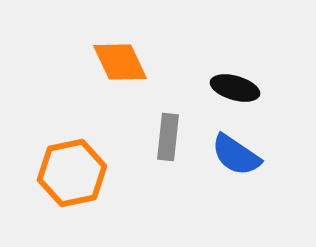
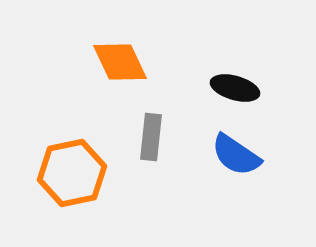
gray rectangle: moved 17 px left
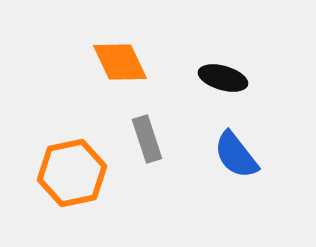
black ellipse: moved 12 px left, 10 px up
gray rectangle: moved 4 px left, 2 px down; rotated 24 degrees counterclockwise
blue semicircle: rotated 18 degrees clockwise
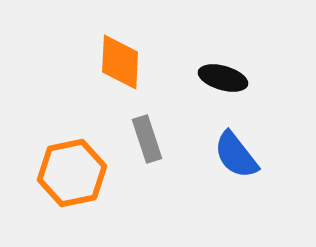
orange diamond: rotated 28 degrees clockwise
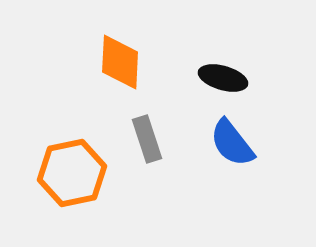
blue semicircle: moved 4 px left, 12 px up
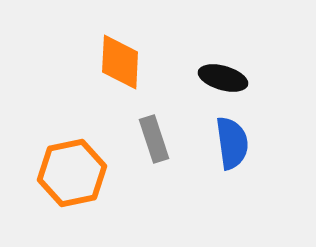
gray rectangle: moved 7 px right
blue semicircle: rotated 150 degrees counterclockwise
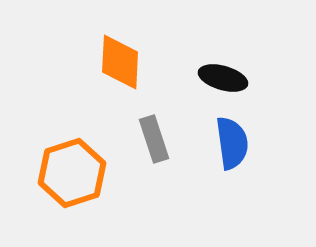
orange hexagon: rotated 6 degrees counterclockwise
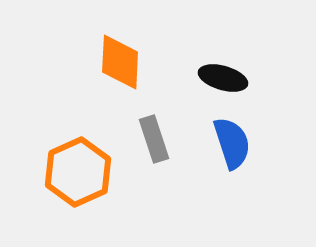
blue semicircle: rotated 10 degrees counterclockwise
orange hexagon: moved 6 px right, 1 px up; rotated 6 degrees counterclockwise
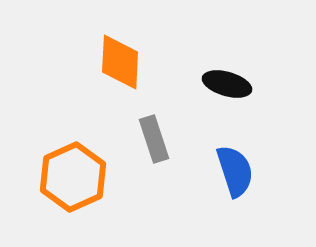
black ellipse: moved 4 px right, 6 px down
blue semicircle: moved 3 px right, 28 px down
orange hexagon: moved 5 px left, 5 px down
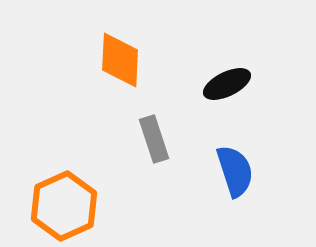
orange diamond: moved 2 px up
black ellipse: rotated 42 degrees counterclockwise
orange hexagon: moved 9 px left, 29 px down
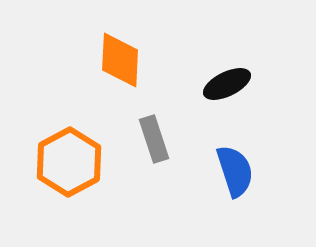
orange hexagon: moved 5 px right, 44 px up; rotated 4 degrees counterclockwise
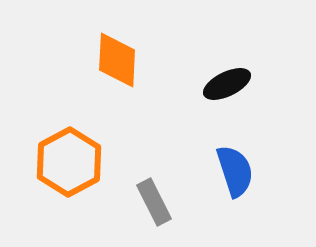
orange diamond: moved 3 px left
gray rectangle: moved 63 px down; rotated 9 degrees counterclockwise
